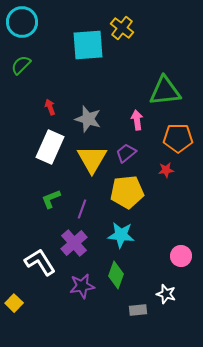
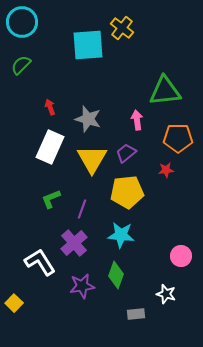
gray rectangle: moved 2 px left, 4 px down
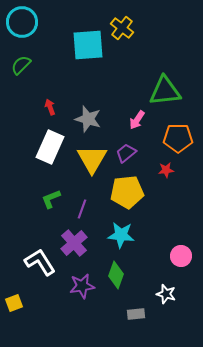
pink arrow: rotated 138 degrees counterclockwise
yellow square: rotated 24 degrees clockwise
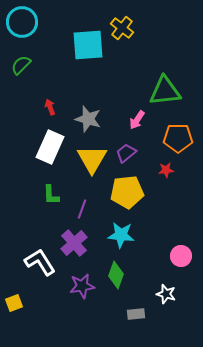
green L-shape: moved 4 px up; rotated 70 degrees counterclockwise
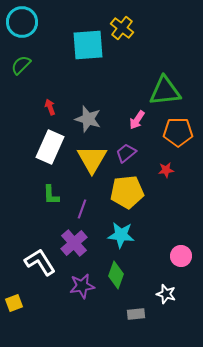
orange pentagon: moved 6 px up
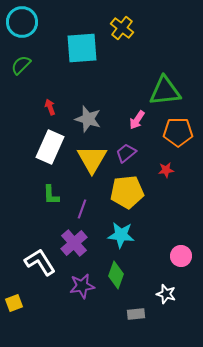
cyan square: moved 6 px left, 3 px down
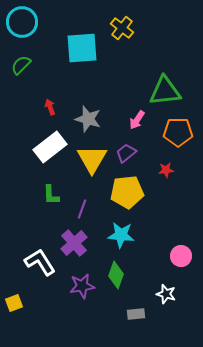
white rectangle: rotated 28 degrees clockwise
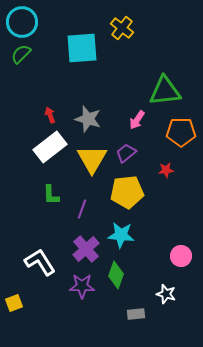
green semicircle: moved 11 px up
red arrow: moved 8 px down
orange pentagon: moved 3 px right
purple cross: moved 12 px right, 6 px down
purple star: rotated 10 degrees clockwise
